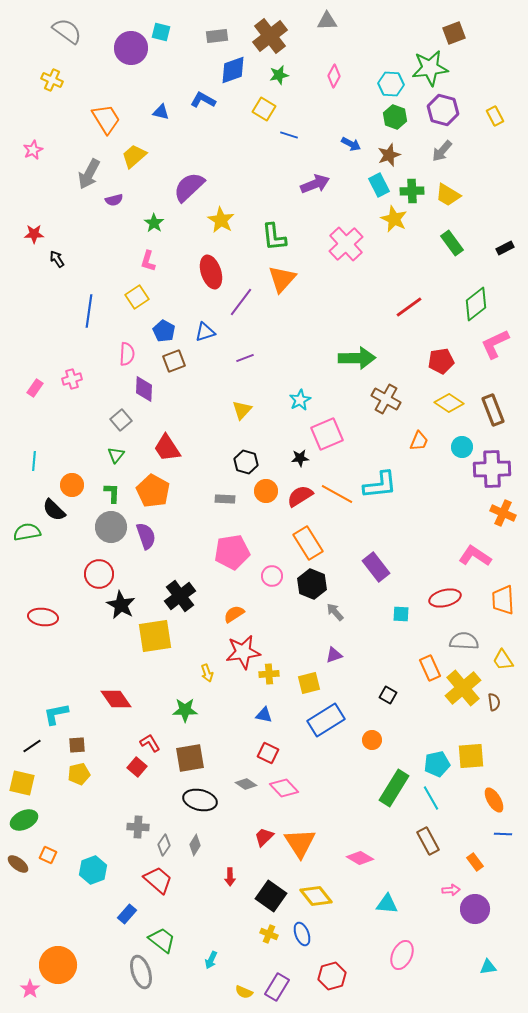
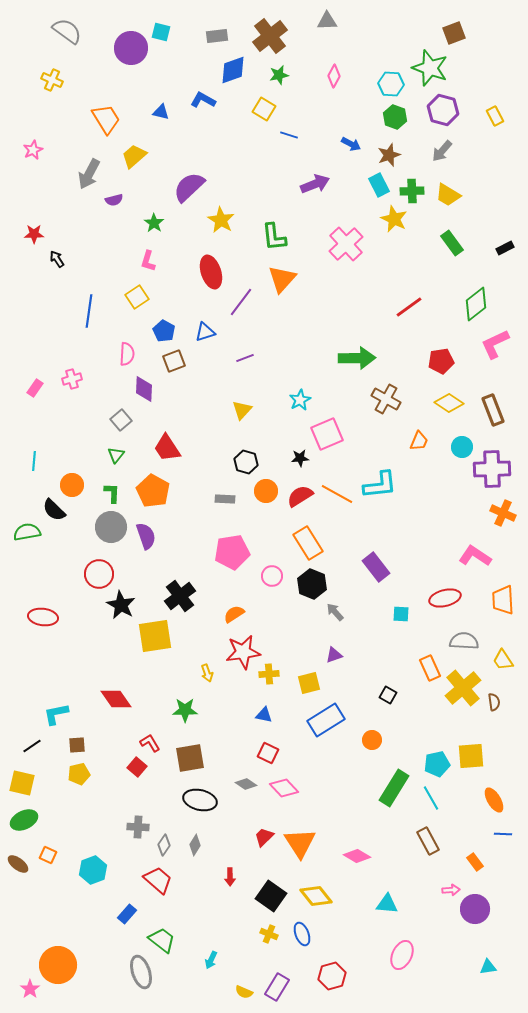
green star at (430, 68): rotated 27 degrees clockwise
pink diamond at (360, 858): moved 3 px left, 2 px up
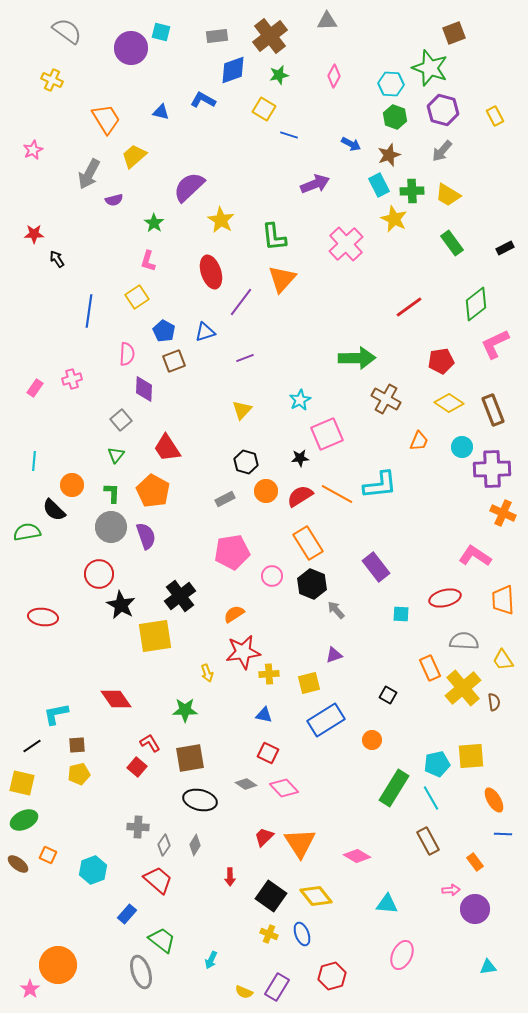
gray rectangle at (225, 499): rotated 30 degrees counterclockwise
gray arrow at (335, 612): moved 1 px right, 2 px up
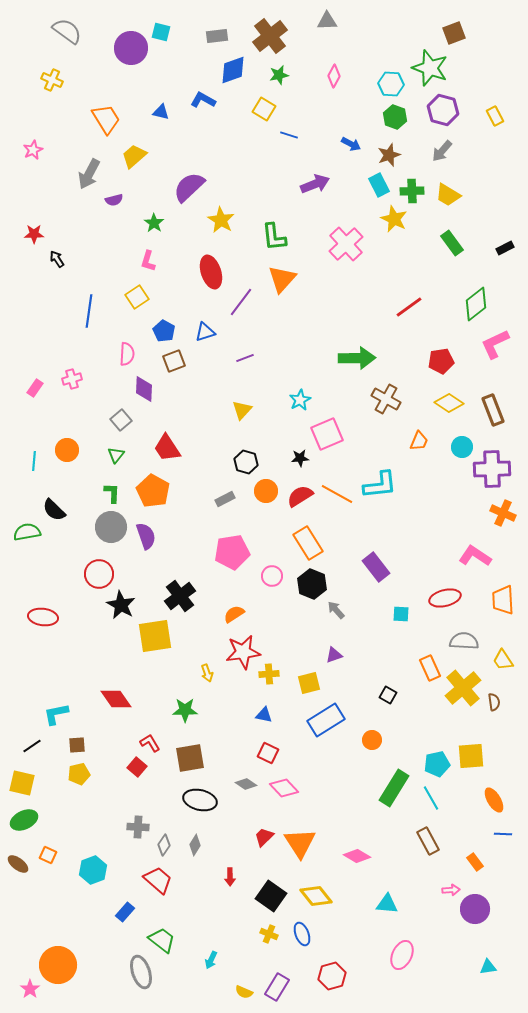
orange circle at (72, 485): moved 5 px left, 35 px up
blue rectangle at (127, 914): moved 2 px left, 2 px up
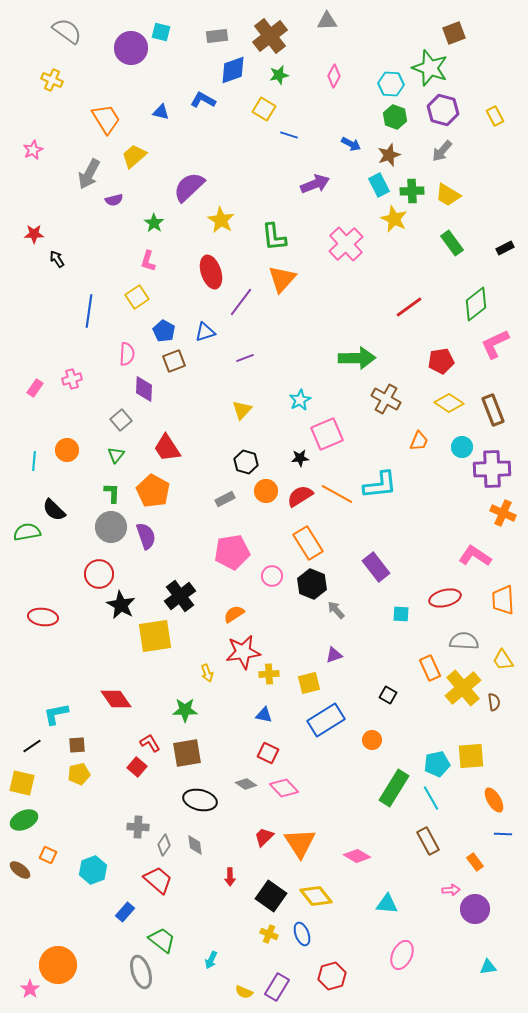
brown square at (190, 758): moved 3 px left, 5 px up
gray diamond at (195, 845): rotated 40 degrees counterclockwise
brown ellipse at (18, 864): moved 2 px right, 6 px down
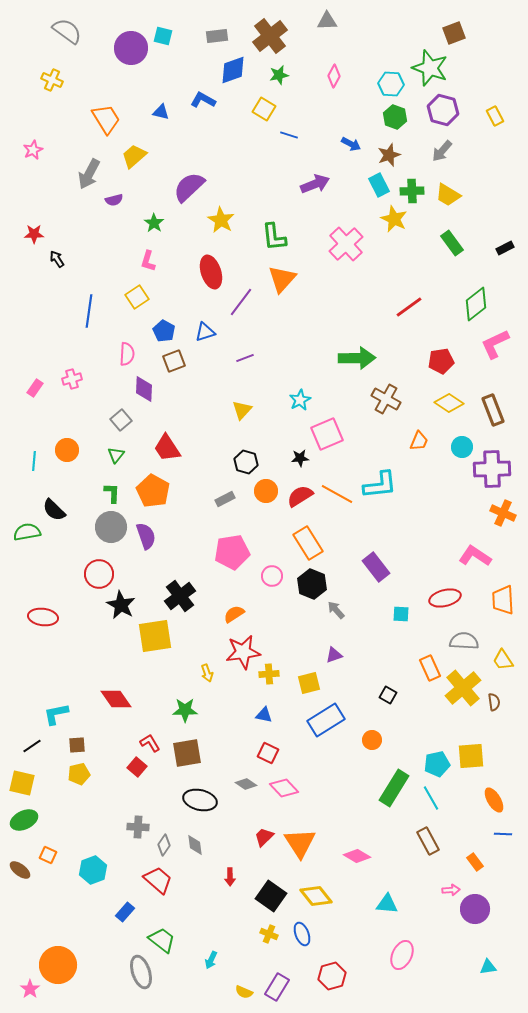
cyan square at (161, 32): moved 2 px right, 4 px down
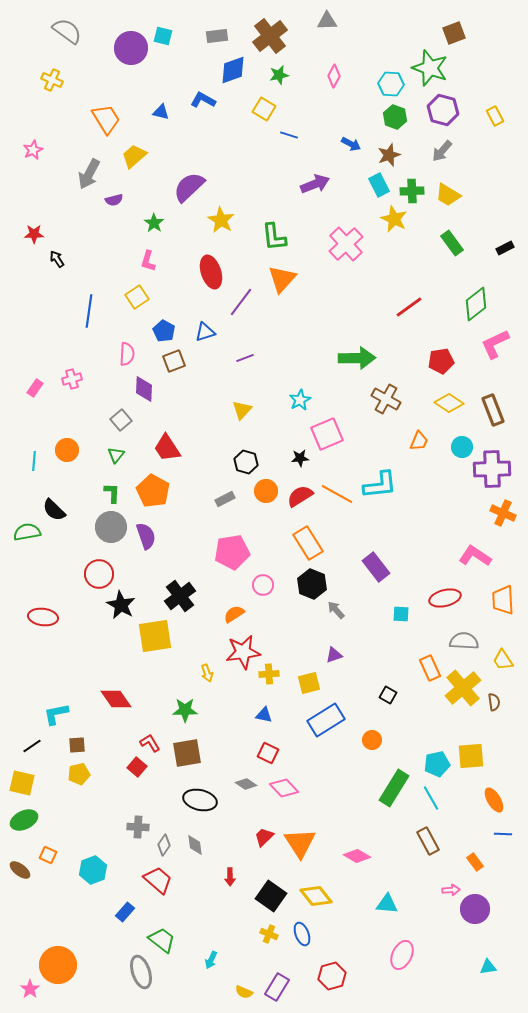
pink circle at (272, 576): moved 9 px left, 9 px down
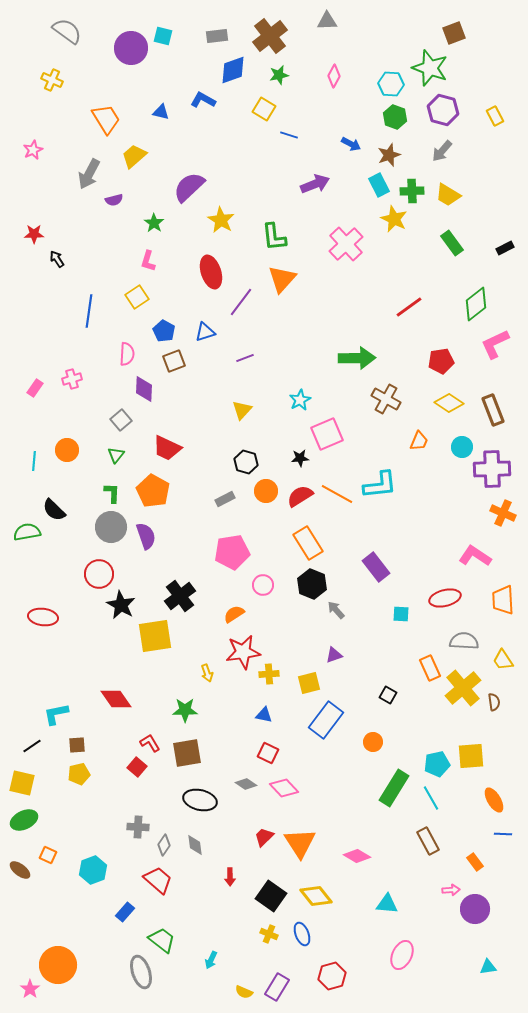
red trapezoid at (167, 448): rotated 32 degrees counterclockwise
blue rectangle at (326, 720): rotated 21 degrees counterclockwise
orange circle at (372, 740): moved 1 px right, 2 px down
